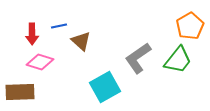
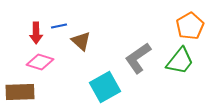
red arrow: moved 4 px right, 1 px up
green trapezoid: moved 2 px right, 1 px down
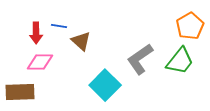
blue line: rotated 21 degrees clockwise
gray L-shape: moved 2 px right, 1 px down
pink diamond: rotated 16 degrees counterclockwise
cyan square: moved 2 px up; rotated 16 degrees counterclockwise
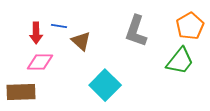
gray L-shape: moved 4 px left, 28 px up; rotated 36 degrees counterclockwise
brown rectangle: moved 1 px right
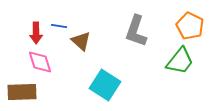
orange pentagon: rotated 16 degrees counterclockwise
pink diamond: rotated 72 degrees clockwise
cyan square: rotated 12 degrees counterclockwise
brown rectangle: moved 1 px right
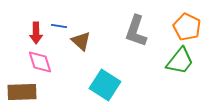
orange pentagon: moved 3 px left, 1 px down
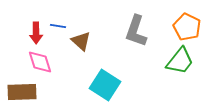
blue line: moved 1 px left
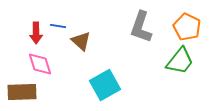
gray L-shape: moved 5 px right, 4 px up
pink diamond: moved 2 px down
cyan square: rotated 28 degrees clockwise
